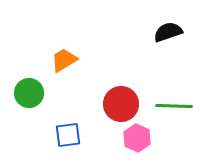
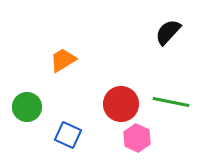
black semicircle: rotated 28 degrees counterclockwise
orange trapezoid: moved 1 px left
green circle: moved 2 px left, 14 px down
green line: moved 3 px left, 4 px up; rotated 9 degrees clockwise
blue square: rotated 32 degrees clockwise
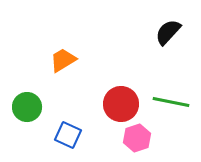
pink hexagon: rotated 16 degrees clockwise
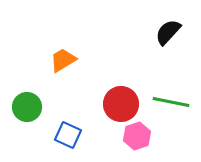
pink hexagon: moved 2 px up
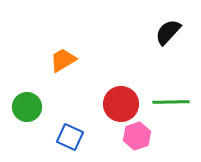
green line: rotated 12 degrees counterclockwise
blue square: moved 2 px right, 2 px down
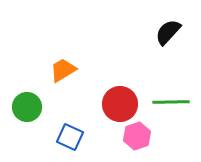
orange trapezoid: moved 10 px down
red circle: moved 1 px left
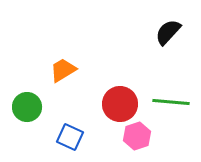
green line: rotated 6 degrees clockwise
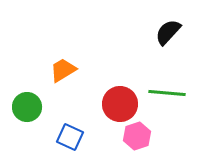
green line: moved 4 px left, 9 px up
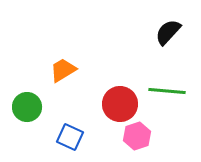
green line: moved 2 px up
